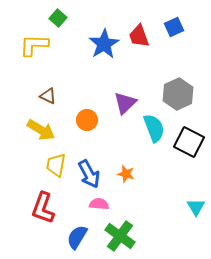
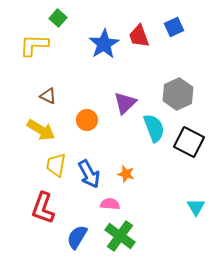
pink semicircle: moved 11 px right
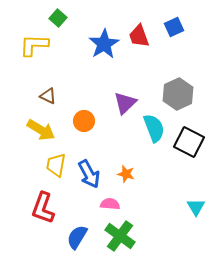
orange circle: moved 3 px left, 1 px down
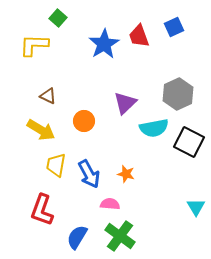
cyan semicircle: rotated 100 degrees clockwise
red L-shape: moved 1 px left, 2 px down
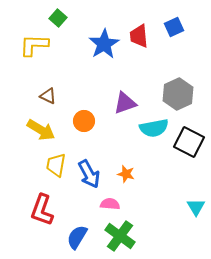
red trapezoid: rotated 15 degrees clockwise
purple triangle: rotated 25 degrees clockwise
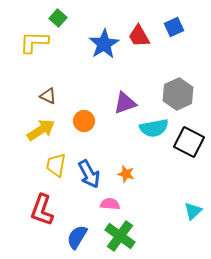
red trapezoid: rotated 25 degrees counterclockwise
yellow L-shape: moved 3 px up
yellow arrow: rotated 64 degrees counterclockwise
cyan triangle: moved 3 px left, 4 px down; rotated 18 degrees clockwise
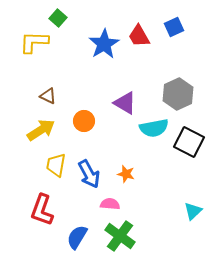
purple triangle: rotated 50 degrees clockwise
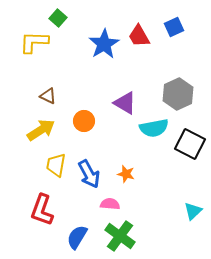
black square: moved 1 px right, 2 px down
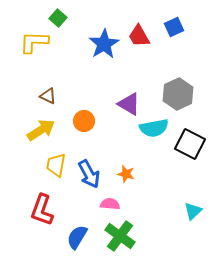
purple triangle: moved 4 px right, 1 px down
